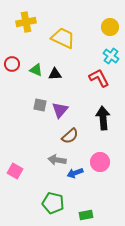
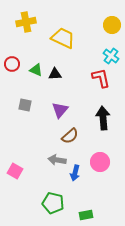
yellow circle: moved 2 px right, 2 px up
red L-shape: moved 2 px right; rotated 15 degrees clockwise
gray square: moved 15 px left
blue arrow: rotated 56 degrees counterclockwise
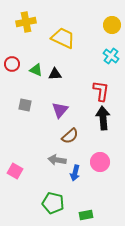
red L-shape: moved 13 px down; rotated 20 degrees clockwise
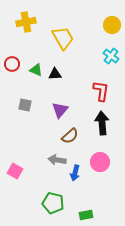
yellow trapezoid: rotated 35 degrees clockwise
black arrow: moved 1 px left, 5 px down
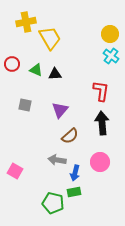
yellow circle: moved 2 px left, 9 px down
yellow trapezoid: moved 13 px left
green rectangle: moved 12 px left, 23 px up
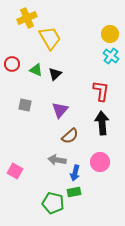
yellow cross: moved 1 px right, 4 px up; rotated 12 degrees counterclockwise
black triangle: rotated 40 degrees counterclockwise
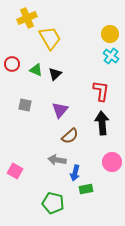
pink circle: moved 12 px right
green rectangle: moved 12 px right, 3 px up
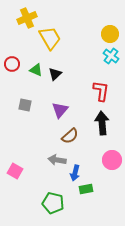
pink circle: moved 2 px up
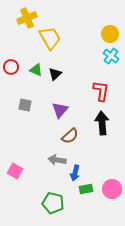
red circle: moved 1 px left, 3 px down
pink circle: moved 29 px down
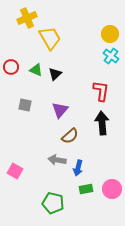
blue arrow: moved 3 px right, 5 px up
